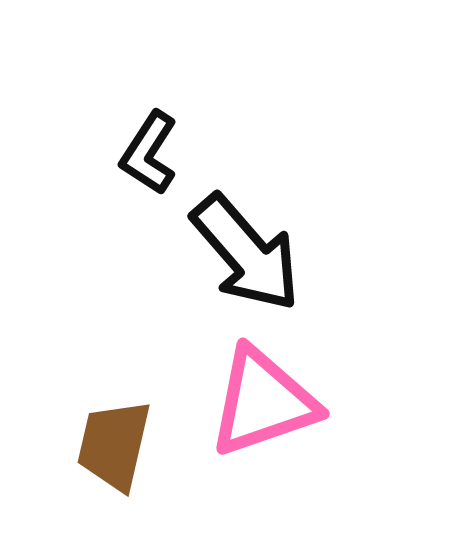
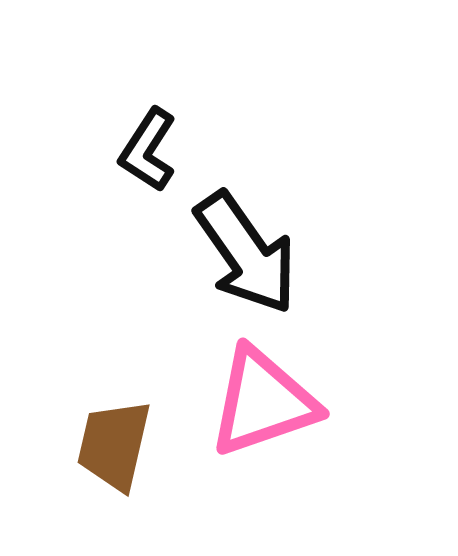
black L-shape: moved 1 px left, 3 px up
black arrow: rotated 6 degrees clockwise
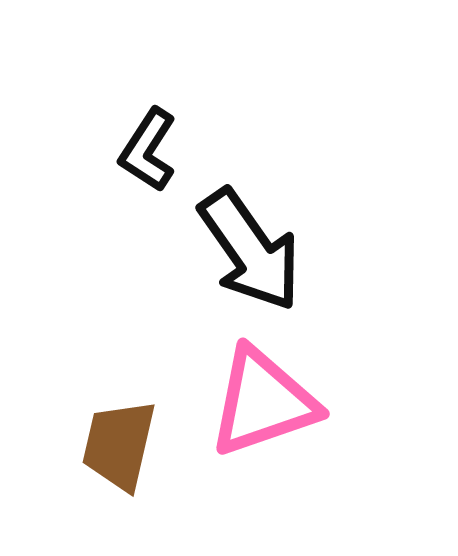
black arrow: moved 4 px right, 3 px up
brown trapezoid: moved 5 px right
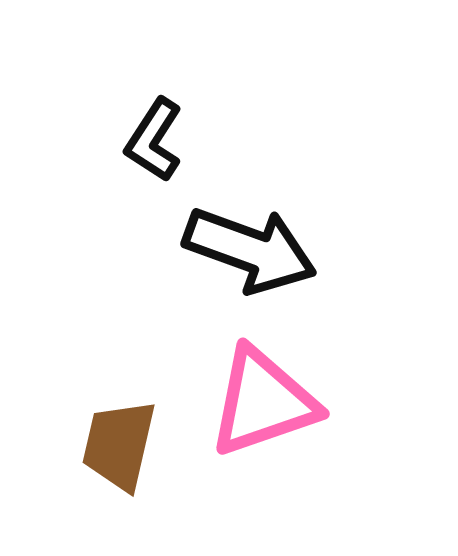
black L-shape: moved 6 px right, 10 px up
black arrow: rotated 35 degrees counterclockwise
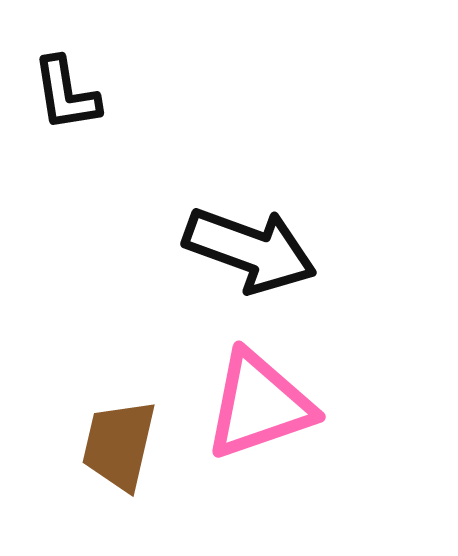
black L-shape: moved 88 px left, 46 px up; rotated 42 degrees counterclockwise
pink triangle: moved 4 px left, 3 px down
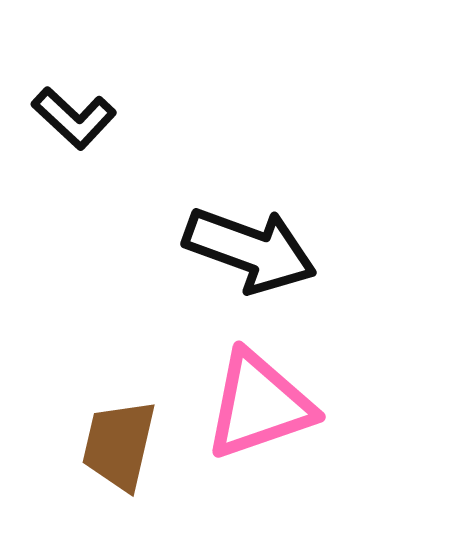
black L-shape: moved 8 px right, 24 px down; rotated 38 degrees counterclockwise
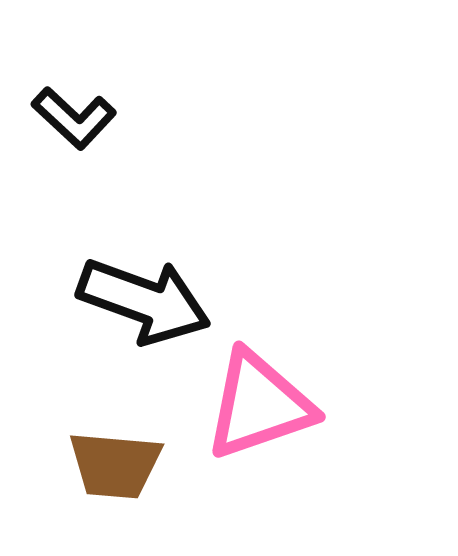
black arrow: moved 106 px left, 51 px down
brown trapezoid: moved 4 px left, 20 px down; rotated 98 degrees counterclockwise
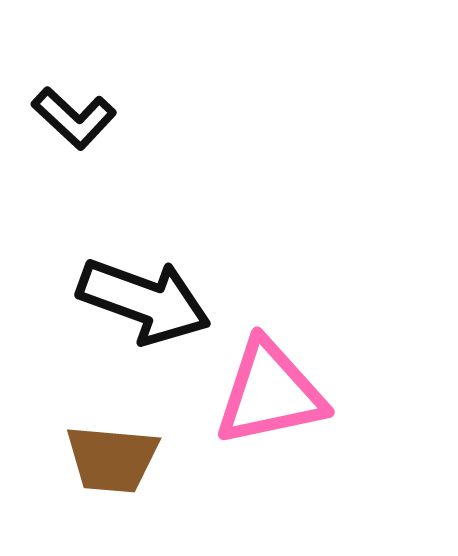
pink triangle: moved 11 px right, 12 px up; rotated 7 degrees clockwise
brown trapezoid: moved 3 px left, 6 px up
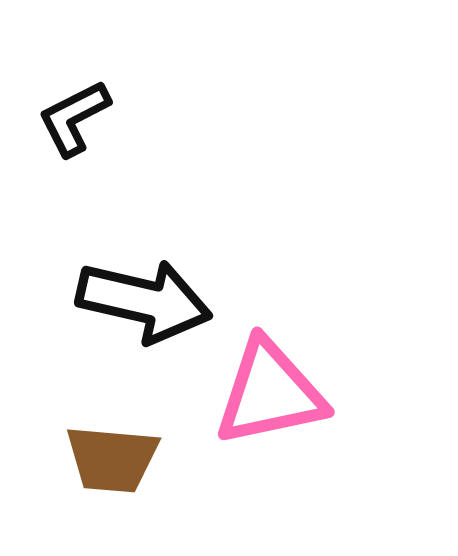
black L-shape: rotated 110 degrees clockwise
black arrow: rotated 7 degrees counterclockwise
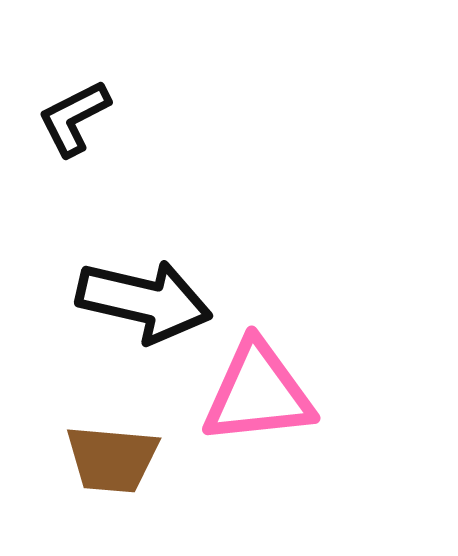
pink triangle: moved 12 px left; rotated 6 degrees clockwise
